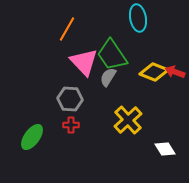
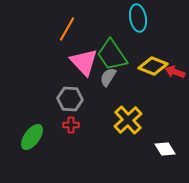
yellow diamond: moved 1 px left, 6 px up
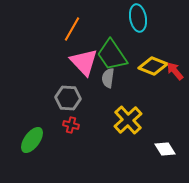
orange line: moved 5 px right
red arrow: moved 1 px up; rotated 30 degrees clockwise
gray semicircle: moved 1 px down; rotated 24 degrees counterclockwise
gray hexagon: moved 2 px left, 1 px up
red cross: rotated 14 degrees clockwise
green ellipse: moved 3 px down
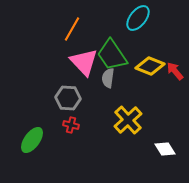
cyan ellipse: rotated 48 degrees clockwise
yellow diamond: moved 3 px left
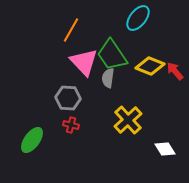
orange line: moved 1 px left, 1 px down
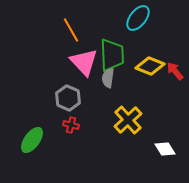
orange line: rotated 60 degrees counterclockwise
green trapezoid: rotated 148 degrees counterclockwise
gray hexagon: rotated 20 degrees clockwise
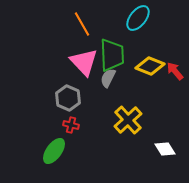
orange line: moved 11 px right, 6 px up
gray semicircle: rotated 18 degrees clockwise
green ellipse: moved 22 px right, 11 px down
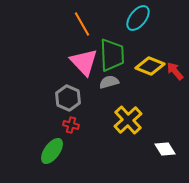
gray semicircle: moved 1 px right, 4 px down; rotated 48 degrees clockwise
green ellipse: moved 2 px left
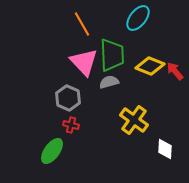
yellow cross: moved 6 px right; rotated 12 degrees counterclockwise
white diamond: rotated 35 degrees clockwise
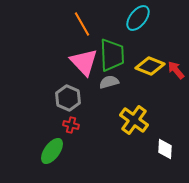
red arrow: moved 1 px right, 1 px up
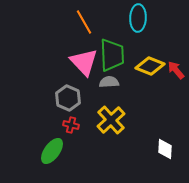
cyan ellipse: rotated 36 degrees counterclockwise
orange line: moved 2 px right, 2 px up
gray semicircle: rotated 12 degrees clockwise
yellow cross: moved 23 px left; rotated 12 degrees clockwise
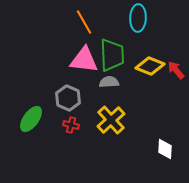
pink triangle: moved 2 px up; rotated 40 degrees counterclockwise
green ellipse: moved 21 px left, 32 px up
